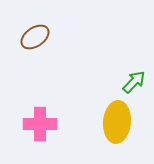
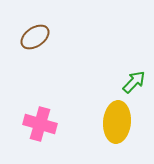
pink cross: rotated 16 degrees clockwise
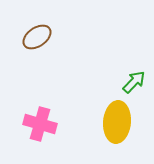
brown ellipse: moved 2 px right
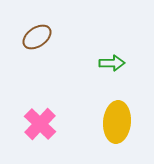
green arrow: moved 22 px left, 19 px up; rotated 45 degrees clockwise
pink cross: rotated 28 degrees clockwise
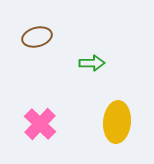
brown ellipse: rotated 20 degrees clockwise
green arrow: moved 20 px left
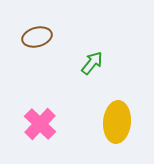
green arrow: rotated 50 degrees counterclockwise
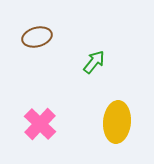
green arrow: moved 2 px right, 1 px up
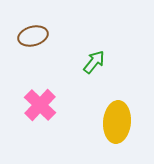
brown ellipse: moved 4 px left, 1 px up
pink cross: moved 19 px up
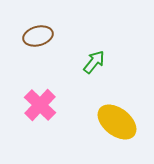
brown ellipse: moved 5 px right
yellow ellipse: rotated 57 degrees counterclockwise
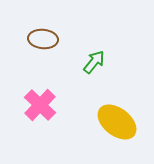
brown ellipse: moved 5 px right, 3 px down; rotated 20 degrees clockwise
